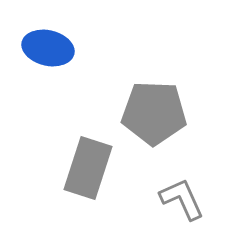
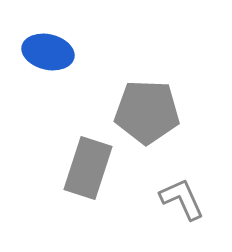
blue ellipse: moved 4 px down
gray pentagon: moved 7 px left, 1 px up
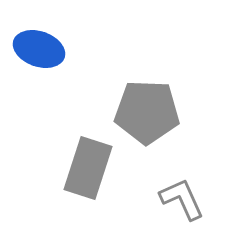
blue ellipse: moved 9 px left, 3 px up; rotated 6 degrees clockwise
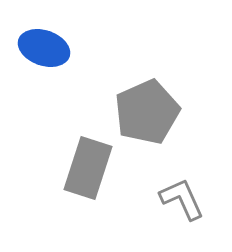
blue ellipse: moved 5 px right, 1 px up
gray pentagon: rotated 26 degrees counterclockwise
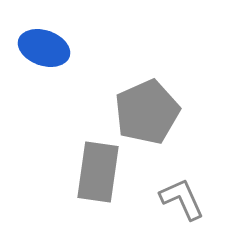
gray rectangle: moved 10 px right, 4 px down; rotated 10 degrees counterclockwise
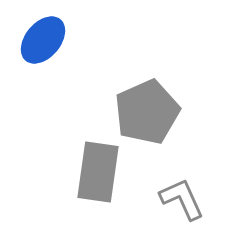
blue ellipse: moved 1 px left, 8 px up; rotated 69 degrees counterclockwise
